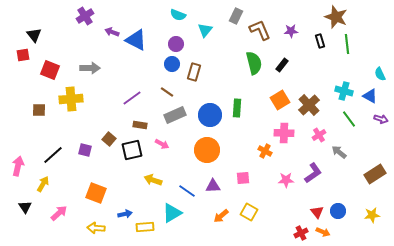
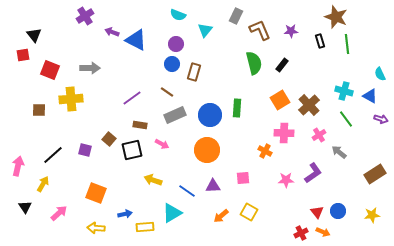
green line at (349, 119): moved 3 px left
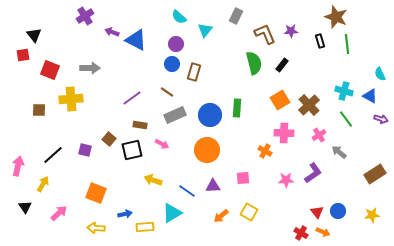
cyan semicircle at (178, 15): moved 1 px right, 2 px down; rotated 21 degrees clockwise
brown L-shape at (260, 30): moved 5 px right, 4 px down
red cross at (301, 233): rotated 32 degrees counterclockwise
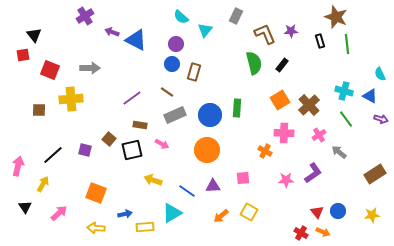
cyan semicircle at (179, 17): moved 2 px right
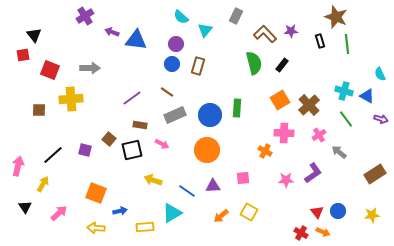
brown L-shape at (265, 34): rotated 20 degrees counterclockwise
blue triangle at (136, 40): rotated 20 degrees counterclockwise
brown rectangle at (194, 72): moved 4 px right, 6 px up
blue triangle at (370, 96): moved 3 px left
blue arrow at (125, 214): moved 5 px left, 3 px up
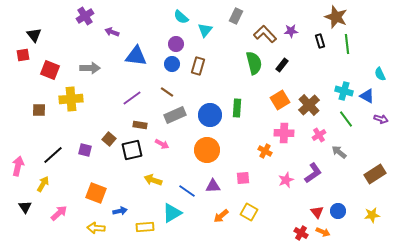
blue triangle at (136, 40): moved 16 px down
pink star at (286, 180): rotated 21 degrees counterclockwise
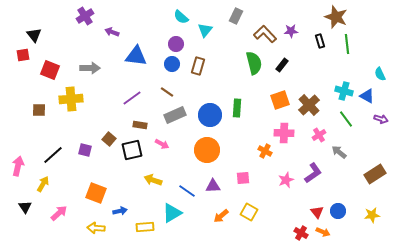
orange square at (280, 100): rotated 12 degrees clockwise
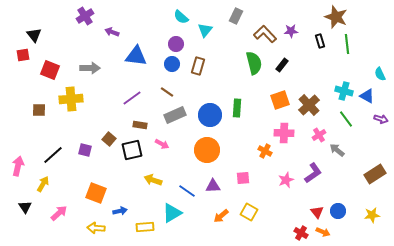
gray arrow at (339, 152): moved 2 px left, 2 px up
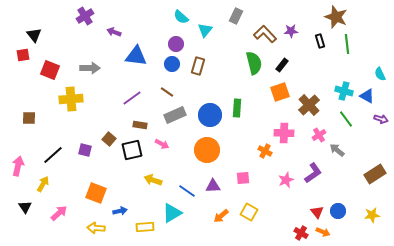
purple arrow at (112, 32): moved 2 px right
orange square at (280, 100): moved 8 px up
brown square at (39, 110): moved 10 px left, 8 px down
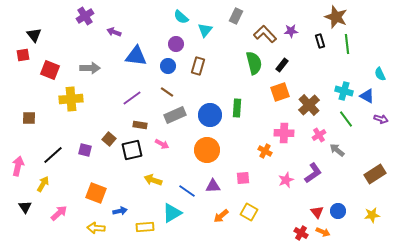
blue circle at (172, 64): moved 4 px left, 2 px down
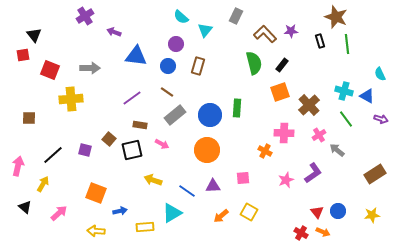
gray rectangle at (175, 115): rotated 15 degrees counterclockwise
black triangle at (25, 207): rotated 16 degrees counterclockwise
yellow arrow at (96, 228): moved 3 px down
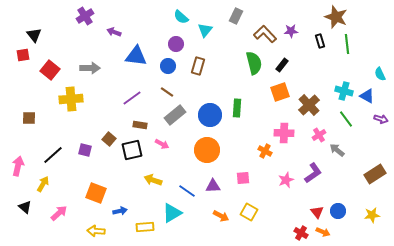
red square at (50, 70): rotated 18 degrees clockwise
orange arrow at (221, 216): rotated 112 degrees counterclockwise
